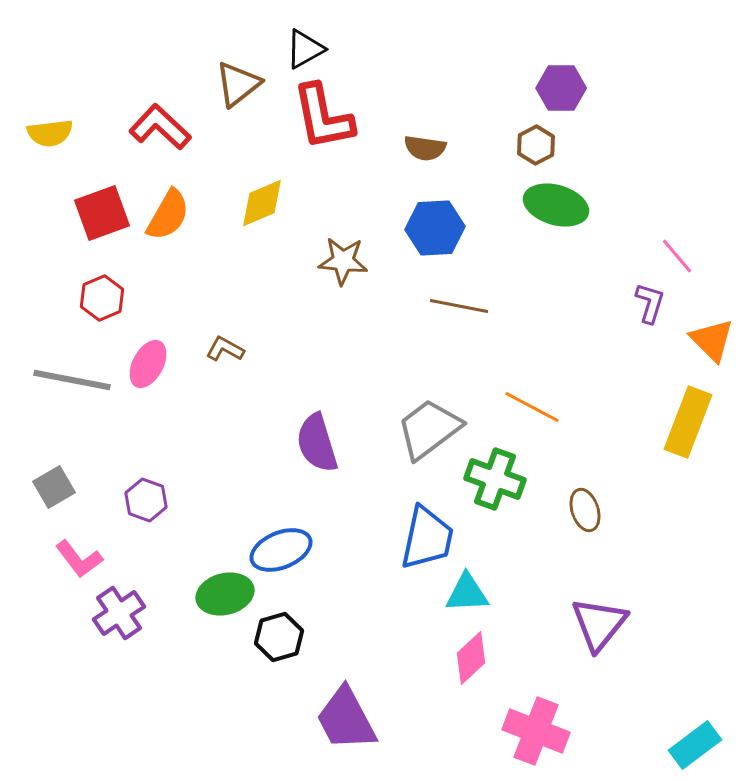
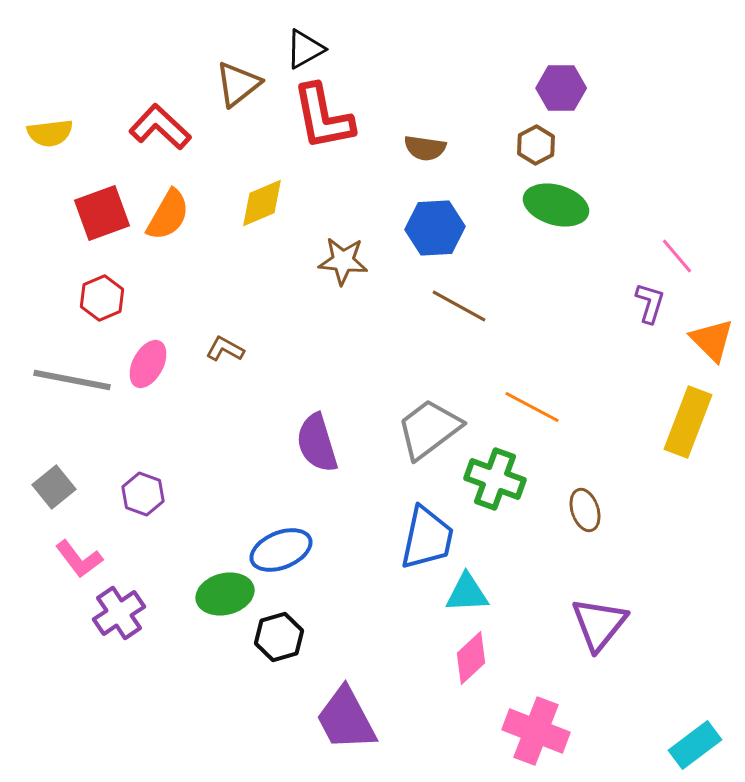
brown line at (459, 306): rotated 18 degrees clockwise
gray square at (54, 487): rotated 9 degrees counterclockwise
purple hexagon at (146, 500): moved 3 px left, 6 px up
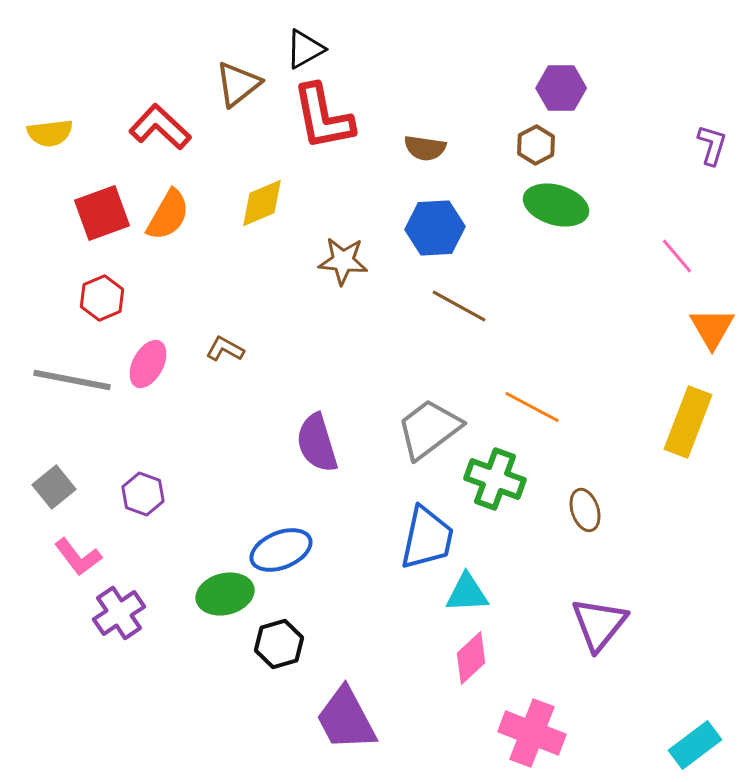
purple L-shape at (650, 303): moved 62 px right, 158 px up
orange triangle at (712, 340): moved 12 px up; rotated 15 degrees clockwise
pink L-shape at (79, 559): moved 1 px left, 2 px up
black hexagon at (279, 637): moved 7 px down
pink cross at (536, 731): moved 4 px left, 2 px down
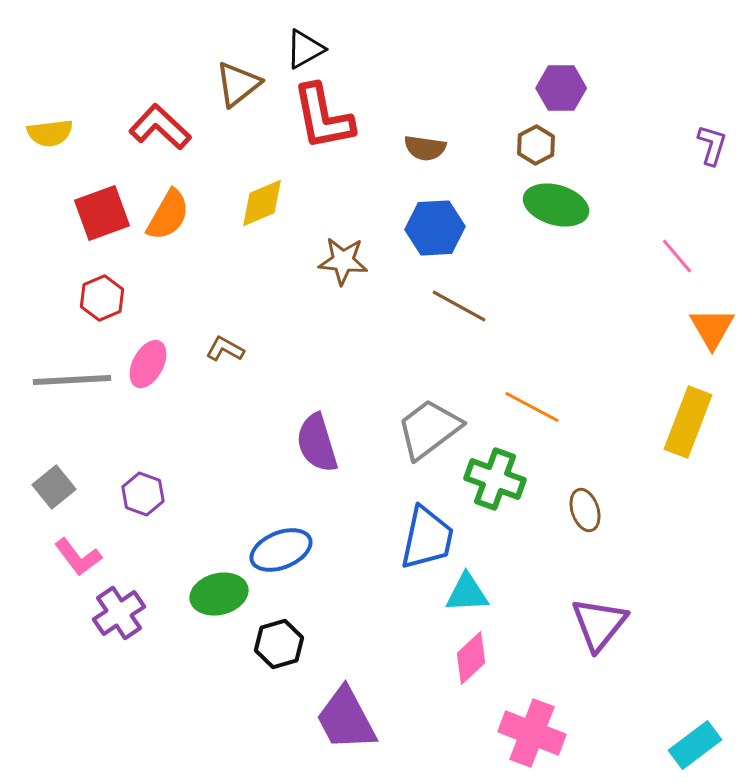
gray line at (72, 380): rotated 14 degrees counterclockwise
green ellipse at (225, 594): moved 6 px left
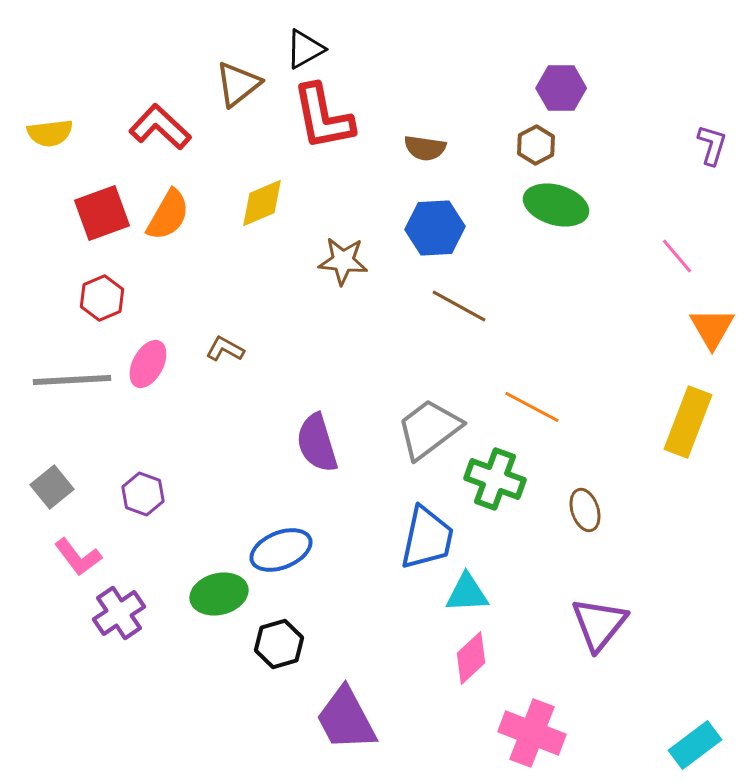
gray square at (54, 487): moved 2 px left
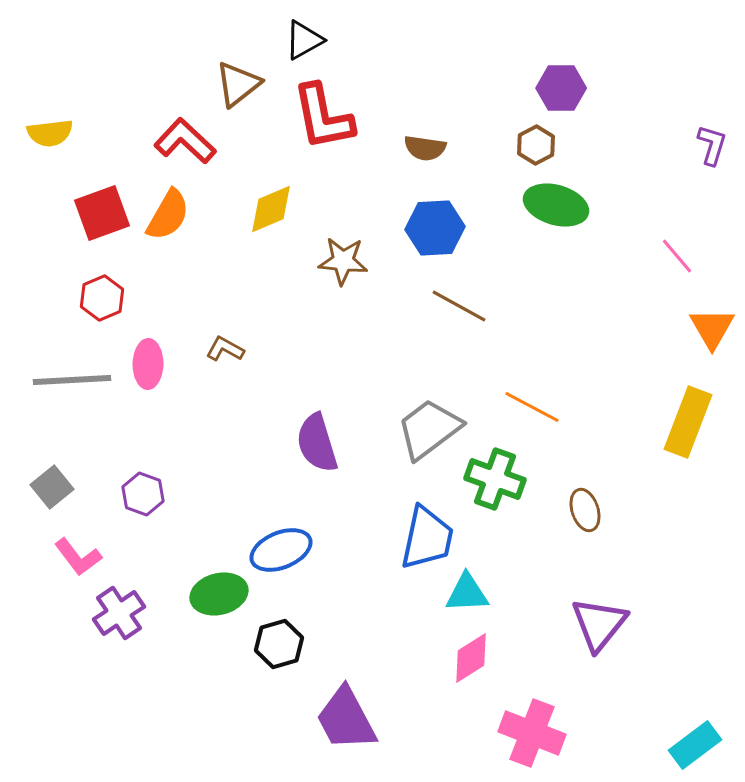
black triangle at (305, 49): moved 1 px left, 9 px up
red L-shape at (160, 127): moved 25 px right, 14 px down
yellow diamond at (262, 203): moved 9 px right, 6 px down
pink ellipse at (148, 364): rotated 27 degrees counterclockwise
pink diamond at (471, 658): rotated 10 degrees clockwise
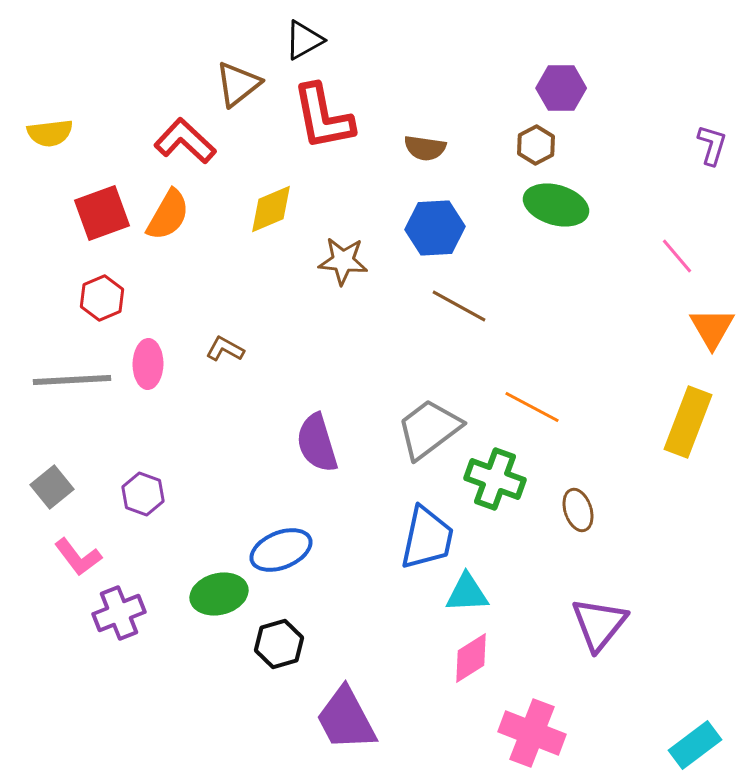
brown ellipse at (585, 510): moved 7 px left
purple cross at (119, 613): rotated 12 degrees clockwise
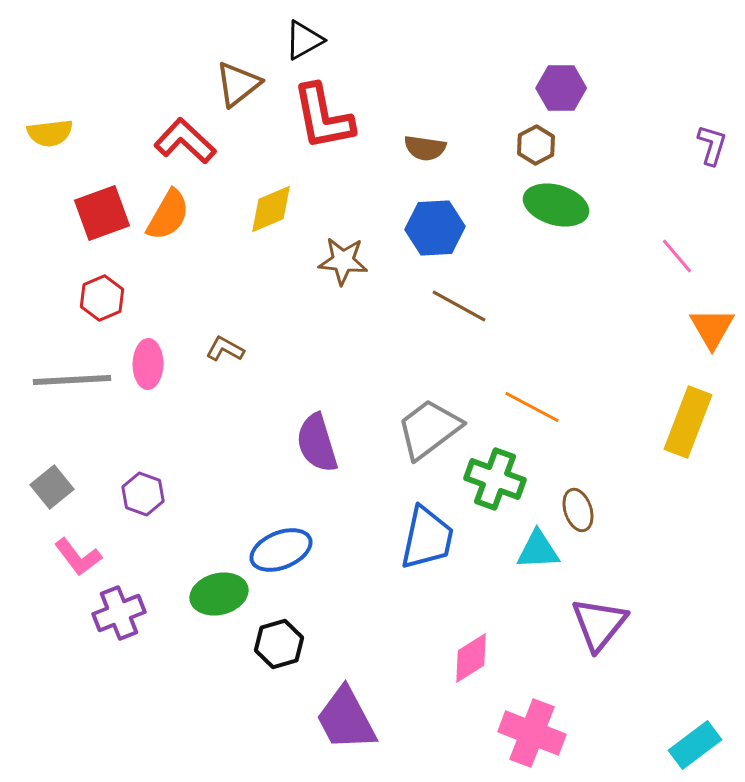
cyan triangle at (467, 593): moved 71 px right, 43 px up
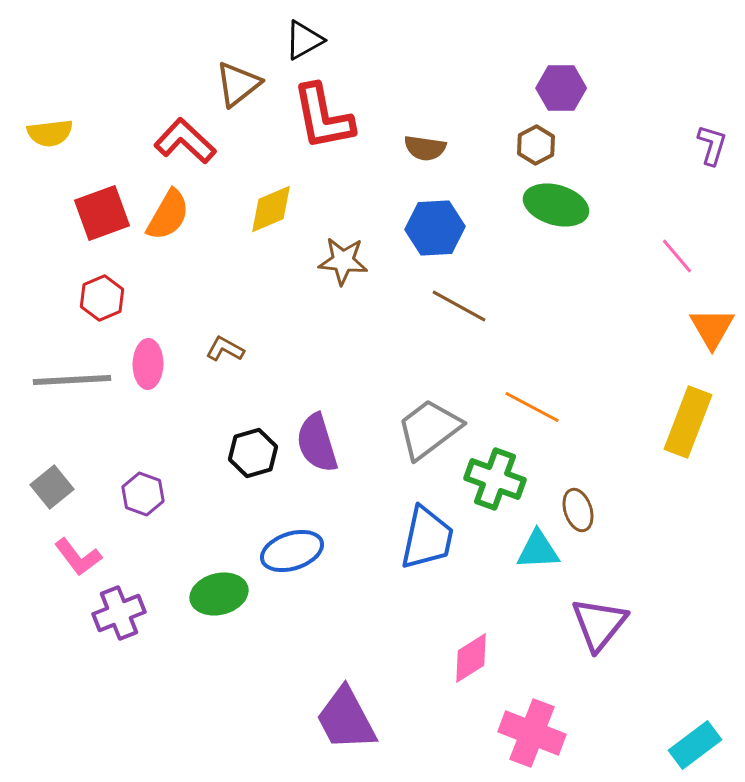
blue ellipse at (281, 550): moved 11 px right, 1 px down; rotated 4 degrees clockwise
black hexagon at (279, 644): moved 26 px left, 191 px up
